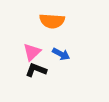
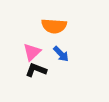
orange semicircle: moved 2 px right, 5 px down
blue arrow: rotated 18 degrees clockwise
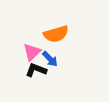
orange semicircle: moved 2 px right, 8 px down; rotated 20 degrees counterclockwise
blue arrow: moved 11 px left, 5 px down
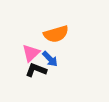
pink triangle: moved 1 px left, 1 px down
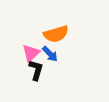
blue arrow: moved 5 px up
black L-shape: rotated 85 degrees clockwise
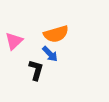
pink triangle: moved 17 px left, 12 px up
